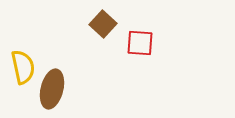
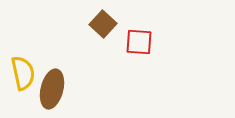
red square: moved 1 px left, 1 px up
yellow semicircle: moved 6 px down
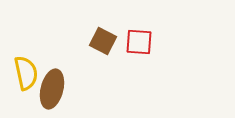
brown square: moved 17 px down; rotated 16 degrees counterclockwise
yellow semicircle: moved 3 px right
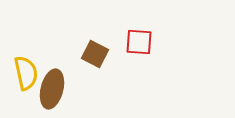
brown square: moved 8 px left, 13 px down
